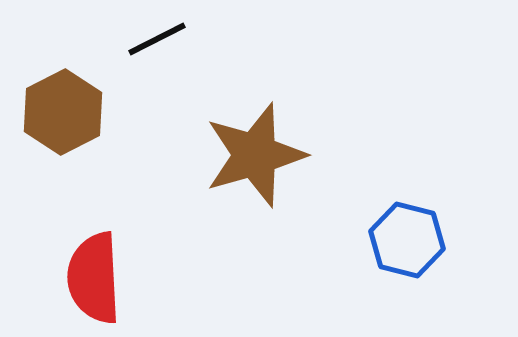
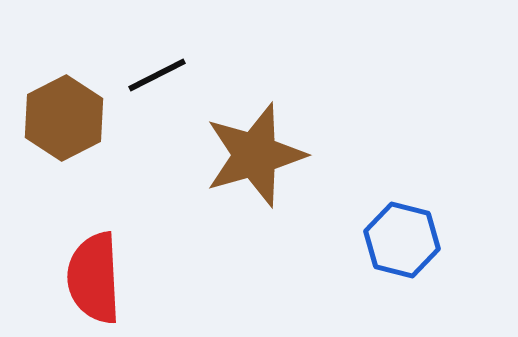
black line: moved 36 px down
brown hexagon: moved 1 px right, 6 px down
blue hexagon: moved 5 px left
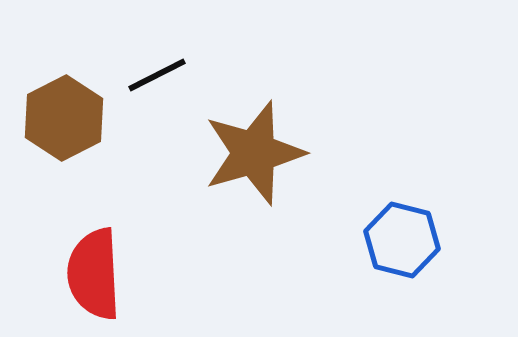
brown star: moved 1 px left, 2 px up
red semicircle: moved 4 px up
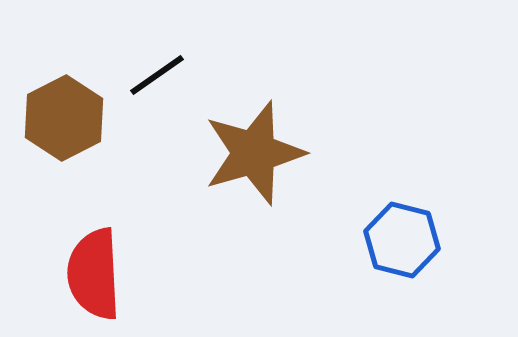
black line: rotated 8 degrees counterclockwise
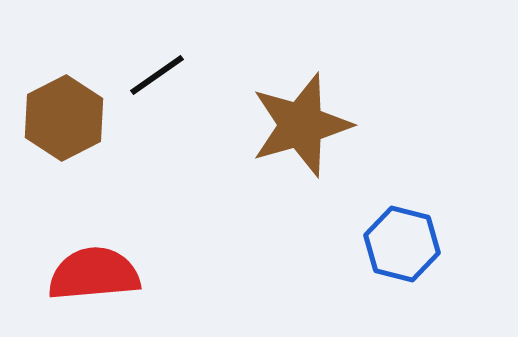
brown star: moved 47 px right, 28 px up
blue hexagon: moved 4 px down
red semicircle: rotated 88 degrees clockwise
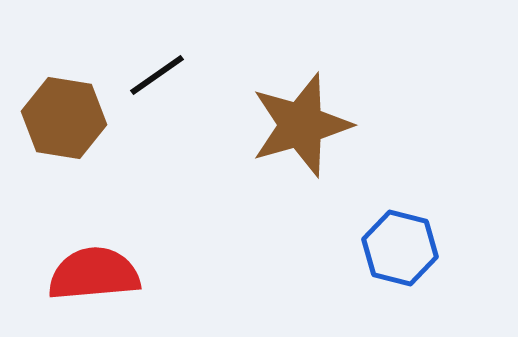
brown hexagon: rotated 24 degrees counterclockwise
blue hexagon: moved 2 px left, 4 px down
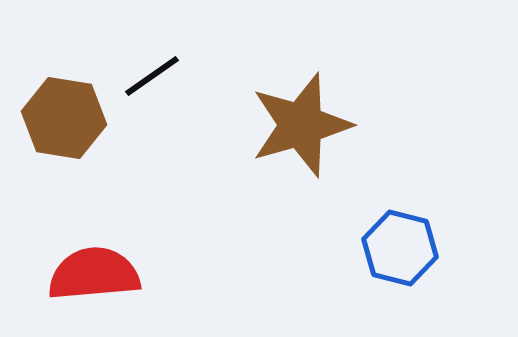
black line: moved 5 px left, 1 px down
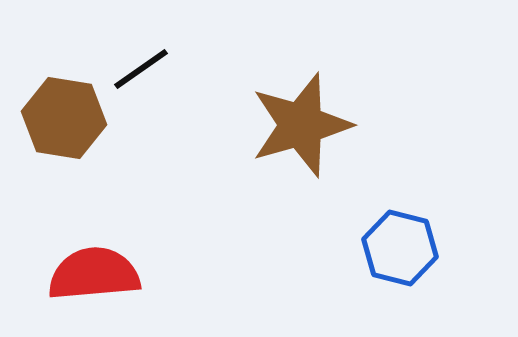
black line: moved 11 px left, 7 px up
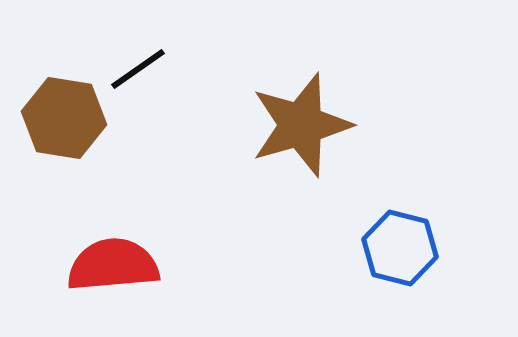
black line: moved 3 px left
red semicircle: moved 19 px right, 9 px up
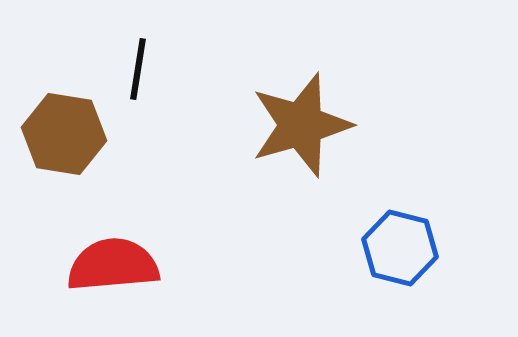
black line: rotated 46 degrees counterclockwise
brown hexagon: moved 16 px down
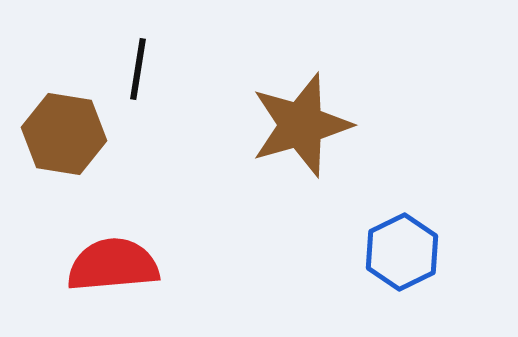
blue hexagon: moved 2 px right, 4 px down; rotated 20 degrees clockwise
